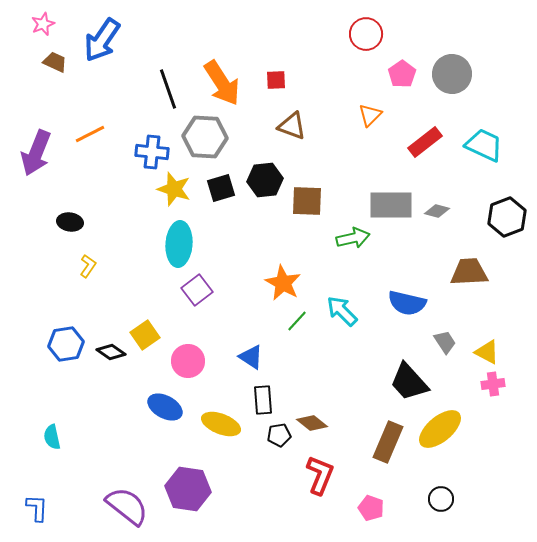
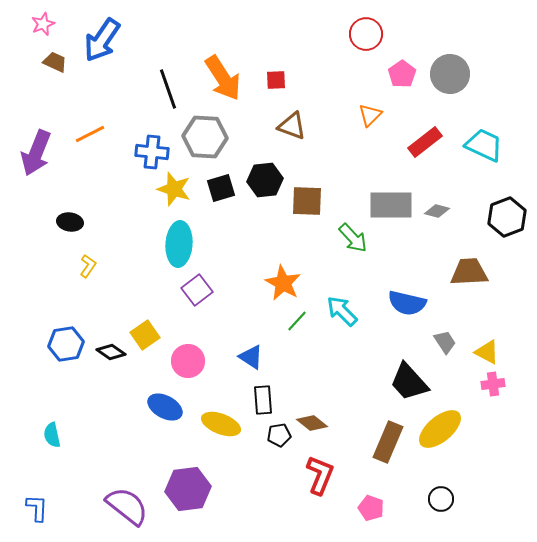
gray circle at (452, 74): moved 2 px left
orange arrow at (222, 83): moved 1 px right, 5 px up
green arrow at (353, 238): rotated 60 degrees clockwise
cyan semicircle at (52, 437): moved 2 px up
purple hexagon at (188, 489): rotated 15 degrees counterclockwise
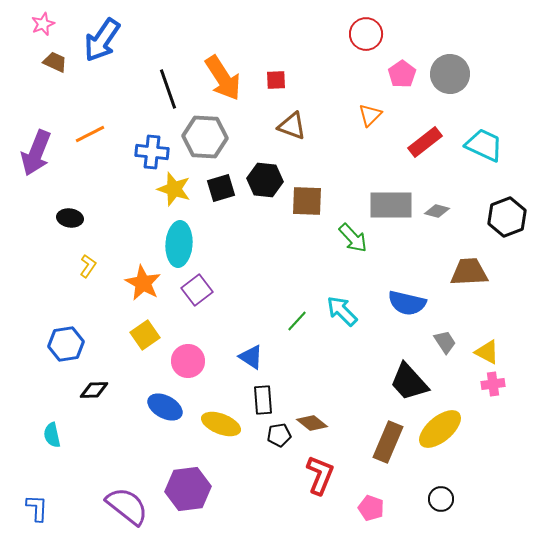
black hexagon at (265, 180): rotated 12 degrees clockwise
black ellipse at (70, 222): moved 4 px up
orange star at (283, 283): moved 140 px left
black diamond at (111, 352): moved 17 px left, 38 px down; rotated 36 degrees counterclockwise
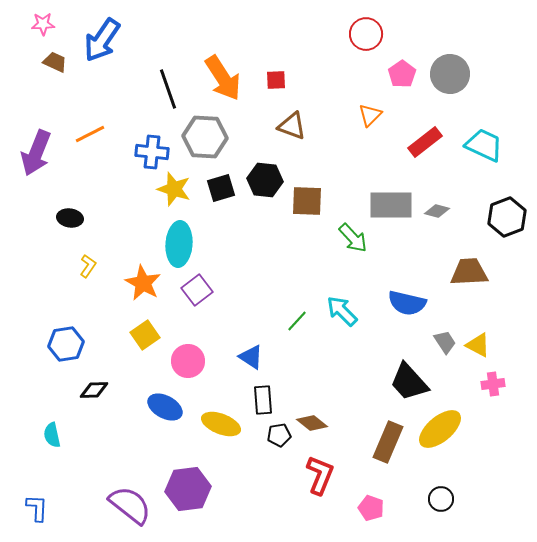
pink star at (43, 24): rotated 20 degrees clockwise
yellow triangle at (487, 352): moved 9 px left, 7 px up
purple semicircle at (127, 506): moved 3 px right, 1 px up
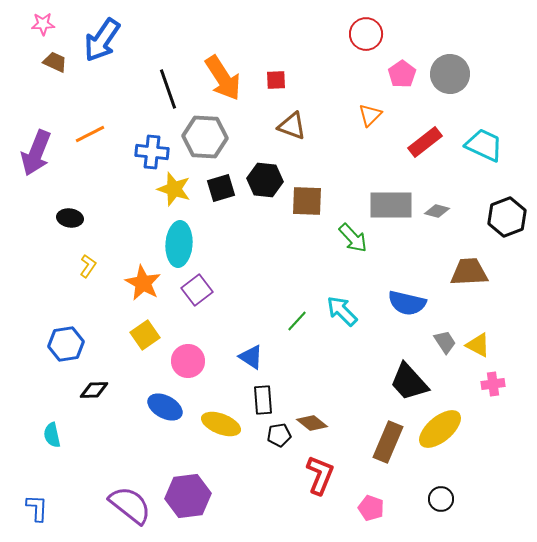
purple hexagon at (188, 489): moved 7 px down
